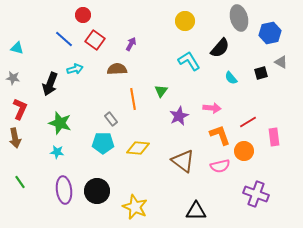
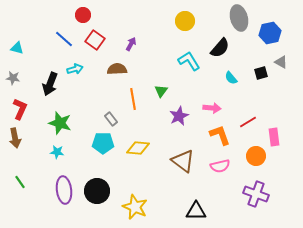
orange circle: moved 12 px right, 5 px down
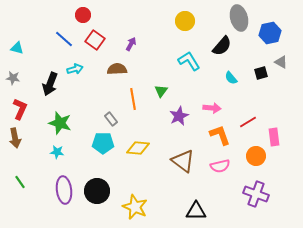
black semicircle: moved 2 px right, 2 px up
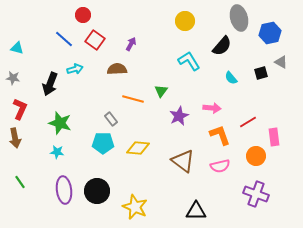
orange line: rotated 65 degrees counterclockwise
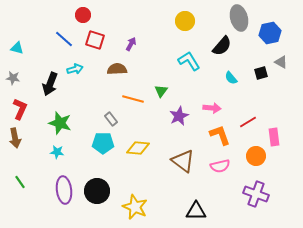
red square: rotated 18 degrees counterclockwise
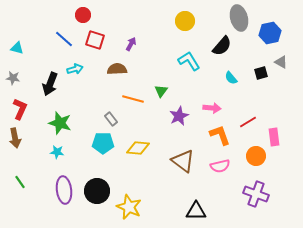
yellow star: moved 6 px left
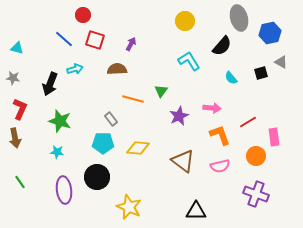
green star: moved 2 px up
black circle: moved 14 px up
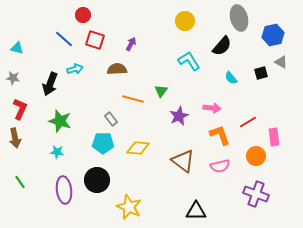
blue hexagon: moved 3 px right, 2 px down
black circle: moved 3 px down
